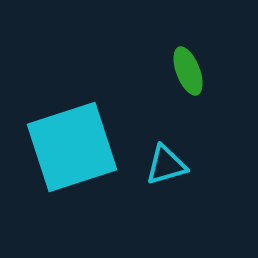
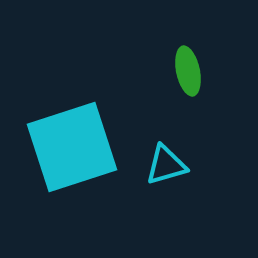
green ellipse: rotated 9 degrees clockwise
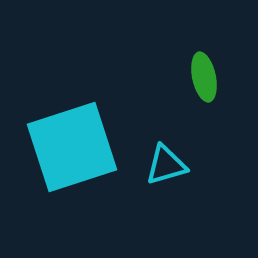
green ellipse: moved 16 px right, 6 px down
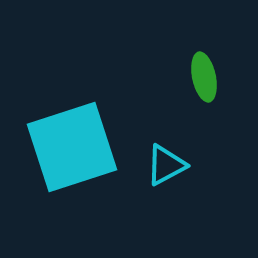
cyan triangle: rotated 12 degrees counterclockwise
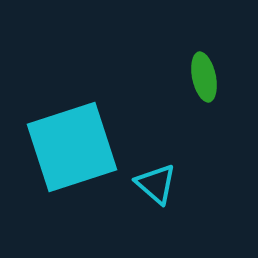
cyan triangle: moved 10 px left, 19 px down; rotated 51 degrees counterclockwise
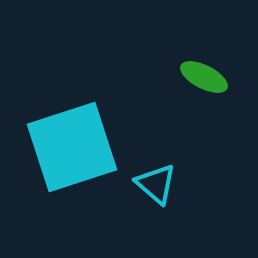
green ellipse: rotated 51 degrees counterclockwise
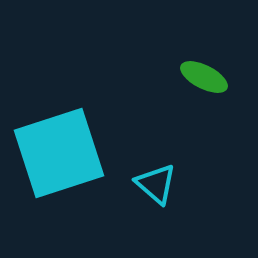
cyan square: moved 13 px left, 6 px down
